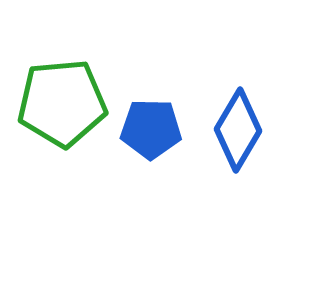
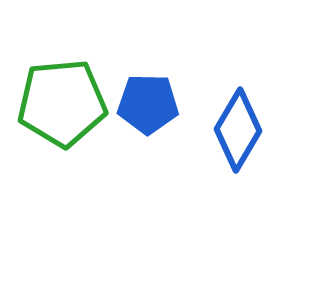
blue pentagon: moved 3 px left, 25 px up
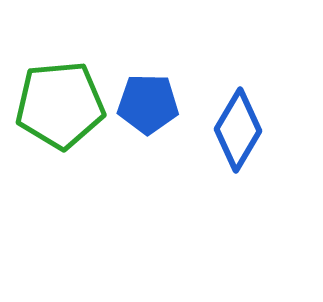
green pentagon: moved 2 px left, 2 px down
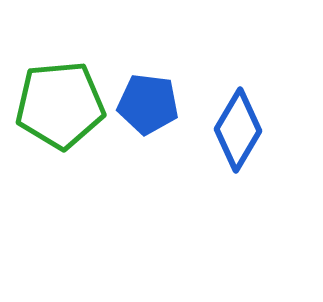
blue pentagon: rotated 6 degrees clockwise
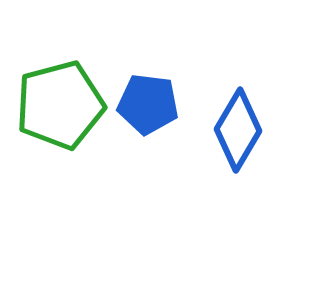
green pentagon: rotated 10 degrees counterclockwise
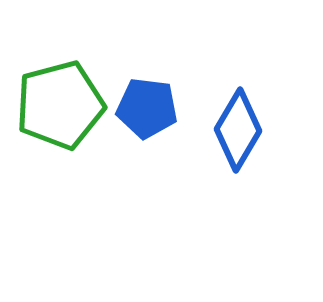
blue pentagon: moved 1 px left, 4 px down
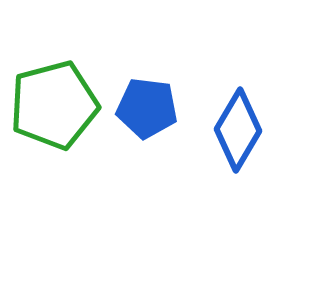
green pentagon: moved 6 px left
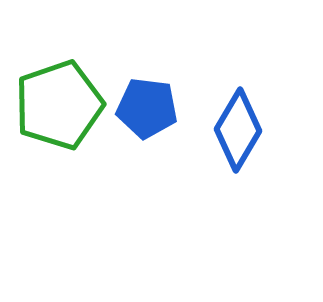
green pentagon: moved 5 px right; rotated 4 degrees counterclockwise
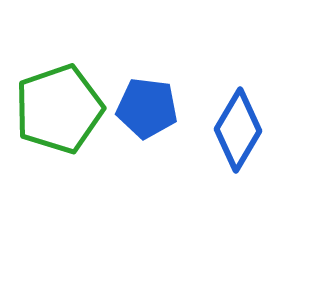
green pentagon: moved 4 px down
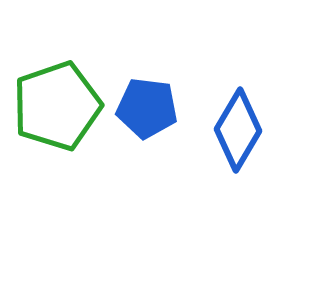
green pentagon: moved 2 px left, 3 px up
